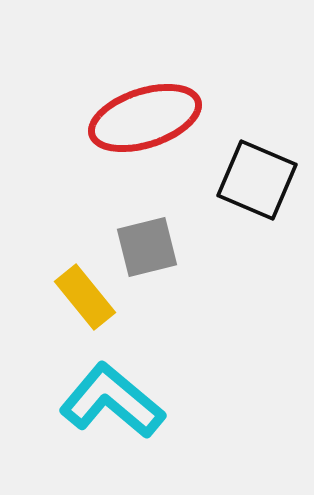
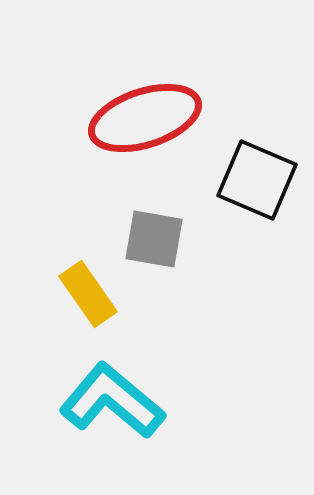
gray square: moved 7 px right, 8 px up; rotated 24 degrees clockwise
yellow rectangle: moved 3 px right, 3 px up; rotated 4 degrees clockwise
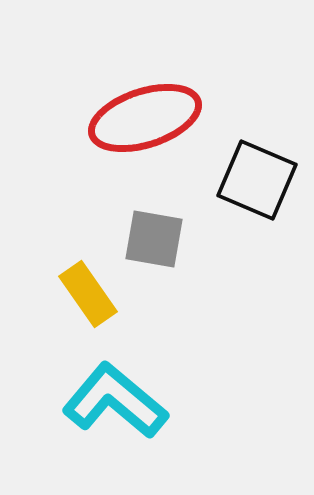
cyan L-shape: moved 3 px right
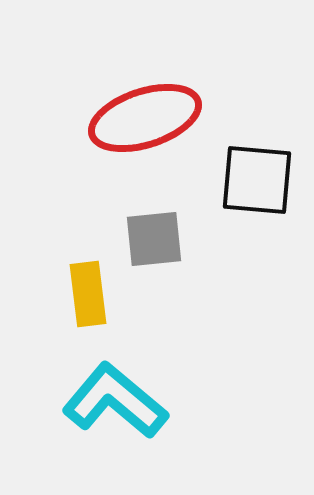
black square: rotated 18 degrees counterclockwise
gray square: rotated 16 degrees counterclockwise
yellow rectangle: rotated 28 degrees clockwise
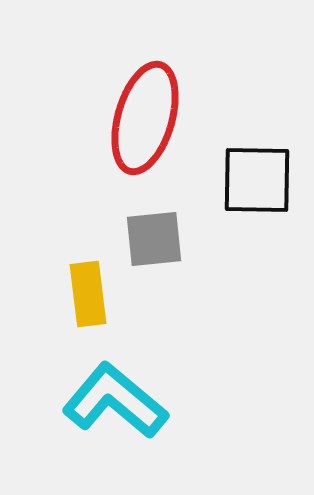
red ellipse: rotated 56 degrees counterclockwise
black square: rotated 4 degrees counterclockwise
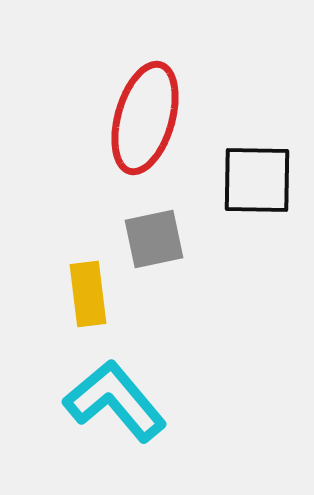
gray square: rotated 6 degrees counterclockwise
cyan L-shape: rotated 10 degrees clockwise
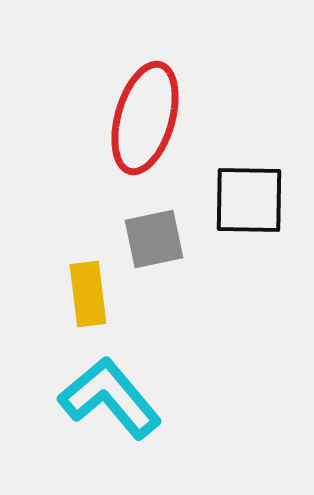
black square: moved 8 px left, 20 px down
cyan L-shape: moved 5 px left, 3 px up
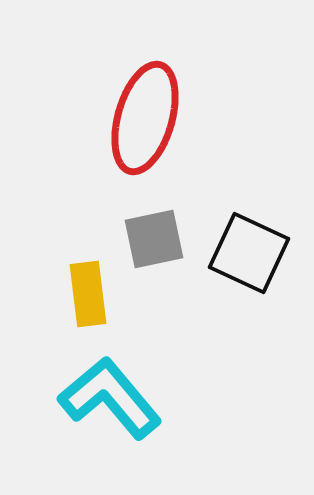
black square: moved 53 px down; rotated 24 degrees clockwise
